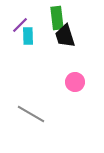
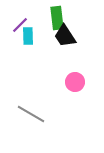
black trapezoid: rotated 15 degrees counterclockwise
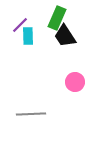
green rectangle: rotated 30 degrees clockwise
gray line: rotated 32 degrees counterclockwise
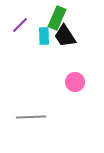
cyan rectangle: moved 16 px right
gray line: moved 3 px down
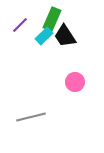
green rectangle: moved 5 px left, 1 px down
cyan rectangle: rotated 48 degrees clockwise
gray line: rotated 12 degrees counterclockwise
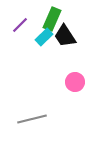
cyan rectangle: moved 1 px down
gray line: moved 1 px right, 2 px down
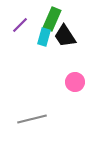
cyan rectangle: rotated 30 degrees counterclockwise
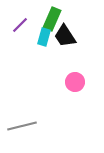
gray line: moved 10 px left, 7 px down
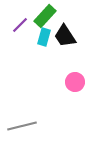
green rectangle: moved 7 px left, 3 px up; rotated 20 degrees clockwise
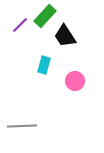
cyan rectangle: moved 28 px down
pink circle: moved 1 px up
gray line: rotated 12 degrees clockwise
